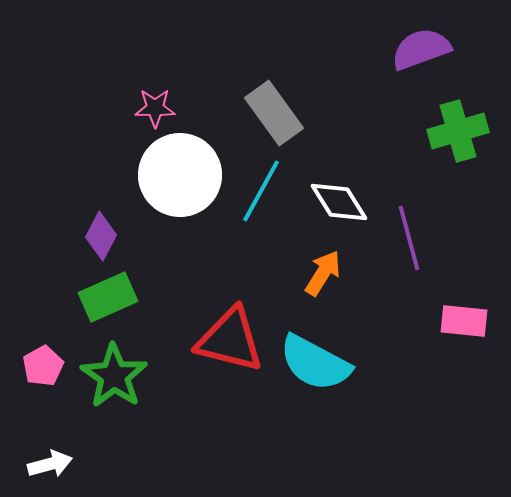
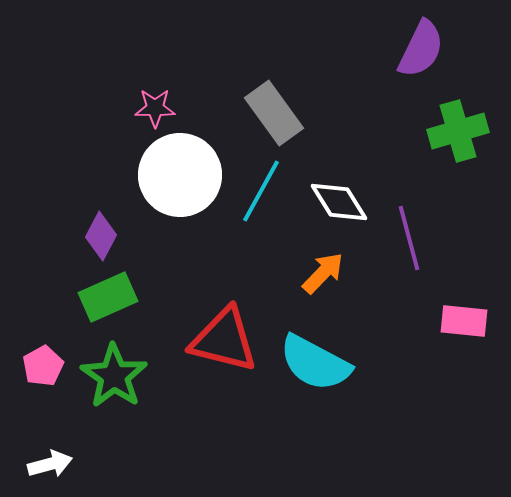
purple semicircle: rotated 136 degrees clockwise
orange arrow: rotated 12 degrees clockwise
red triangle: moved 6 px left
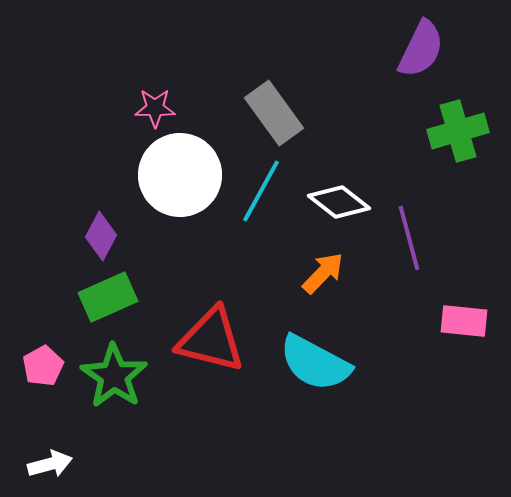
white diamond: rotated 20 degrees counterclockwise
red triangle: moved 13 px left
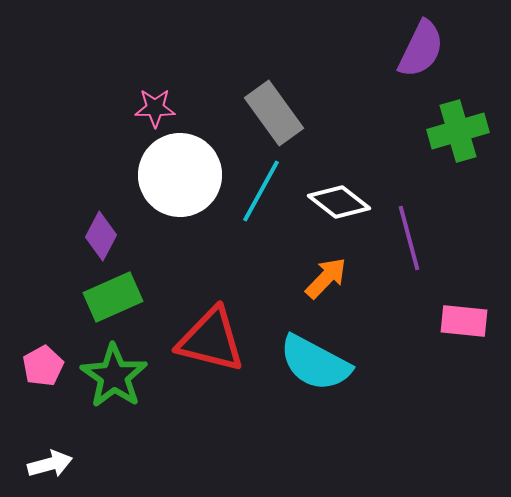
orange arrow: moved 3 px right, 5 px down
green rectangle: moved 5 px right
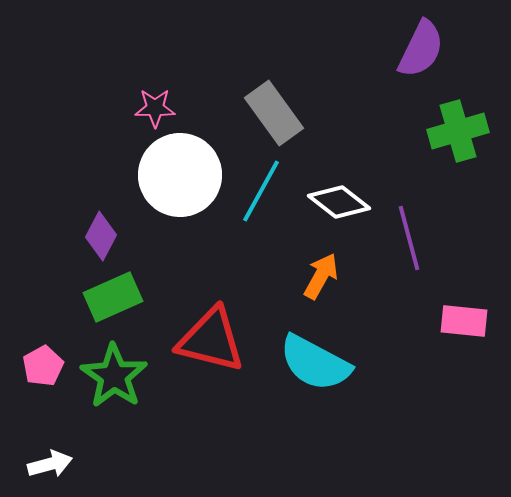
orange arrow: moved 5 px left, 2 px up; rotated 15 degrees counterclockwise
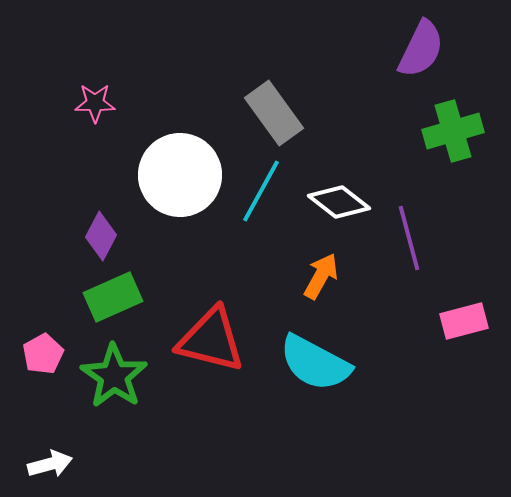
pink star: moved 60 px left, 5 px up
green cross: moved 5 px left
pink rectangle: rotated 21 degrees counterclockwise
pink pentagon: moved 12 px up
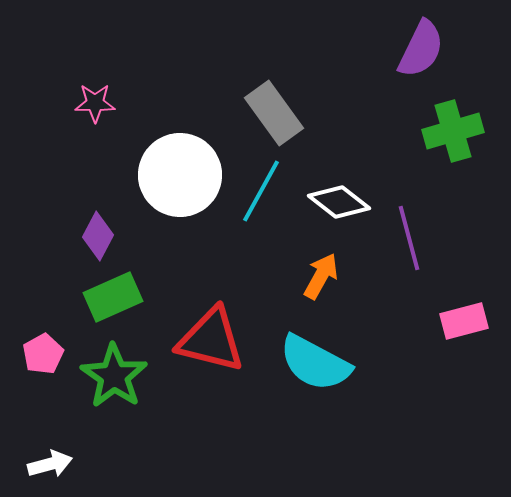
purple diamond: moved 3 px left
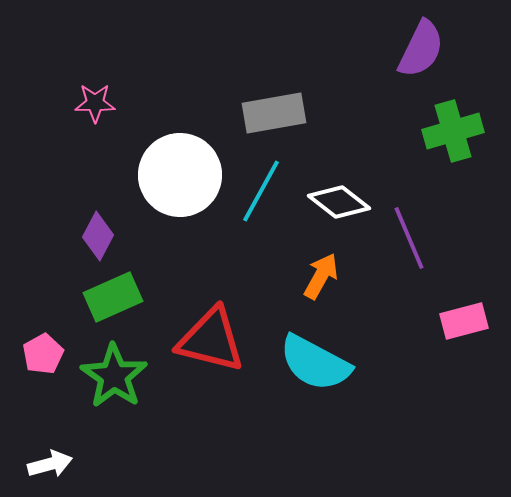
gray rectangle: rotated 64 degrees counterclockwise
purple line: rotated 8 degrees counterclockwise
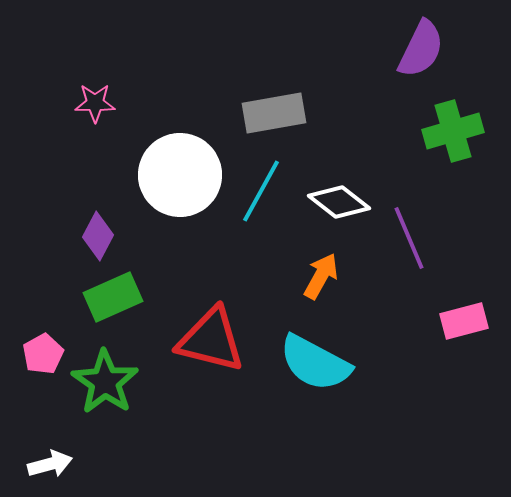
green star: moved 9 px left, 6 px down
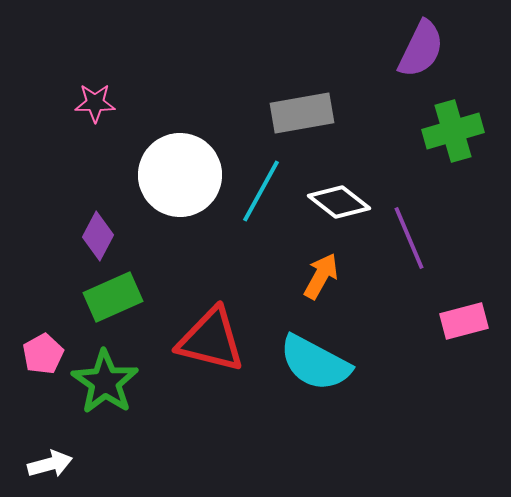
gray rectangle: moved 28 px right
